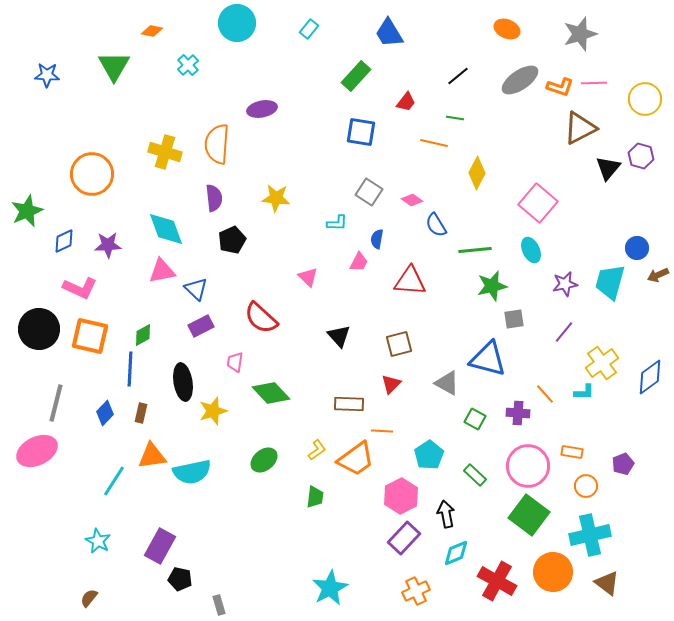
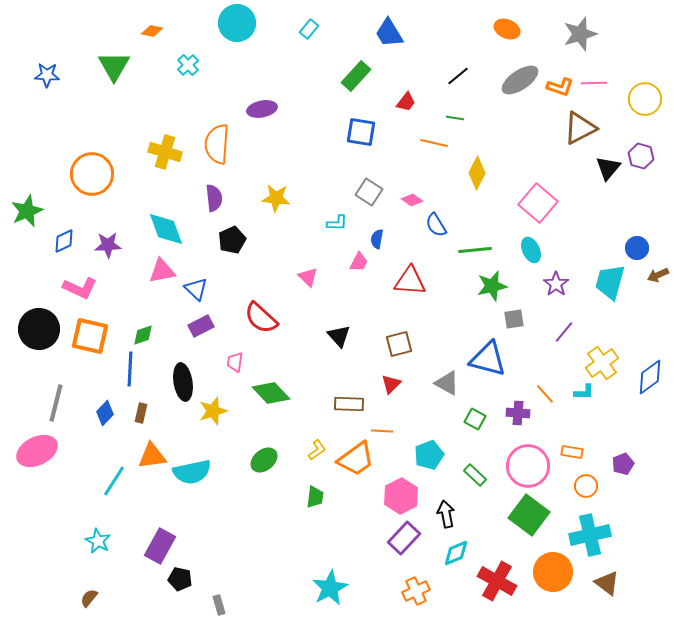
purple star at (565, 284): moved 9 px left; rotated 25 degrees counterclockwise
green diamond at (143, 335): rotated 10 degrees clockwise
cyan pentagon at (429, 455): rotated 12 degrees clockwise
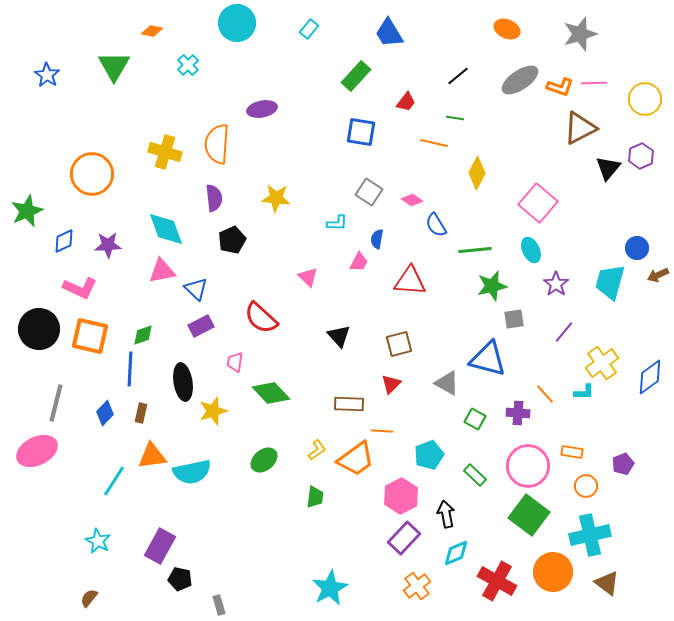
blue star at (47, 75): rotated 30 degrees clockwise
purple hexagon at (641, 156): rotated 20 degrees clockwise
orange cross at (416, 591): moved 1 px right, 5 px up; rotated 12 degrees counterclockwise
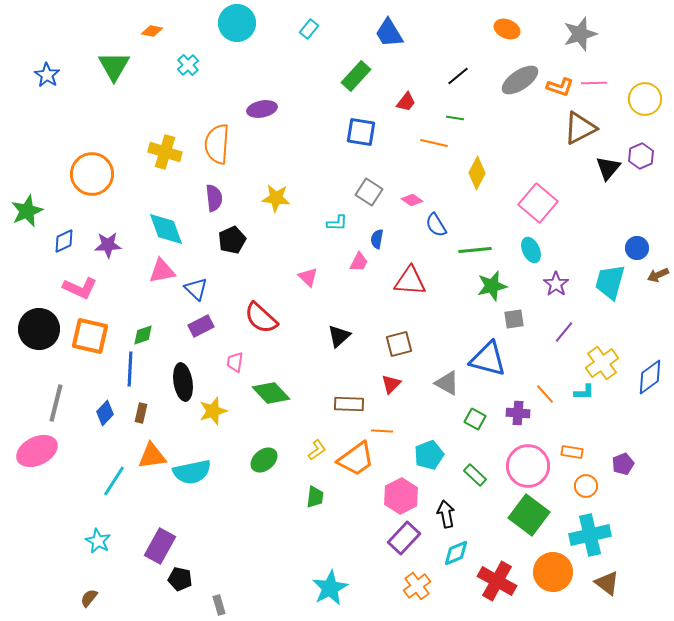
black triangle at (339, 336): rotated 30 degrees clockwise
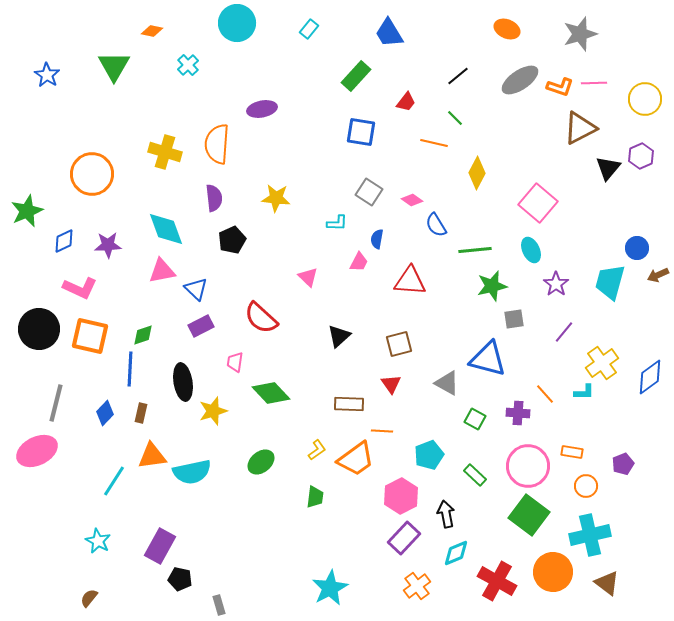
green line at (455, 118): rotated 36 degrees clockwise
red triangle at (391, 384): rotated 20 degrees counterclockwise
green ellipse at (264, 460): moved 3 px left, 2 px down
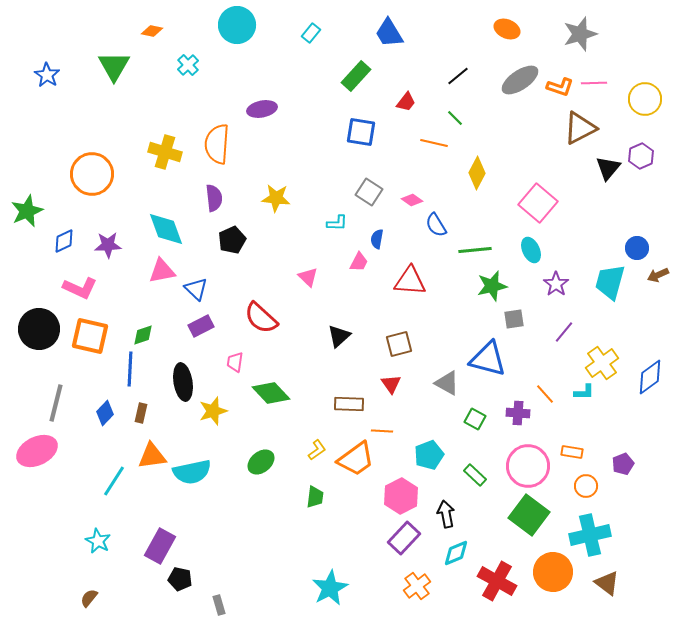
cyan circle at (237, 23): moved 2 px down
cyan rectangle at (309, 29): moved 2 px right, 4 px down
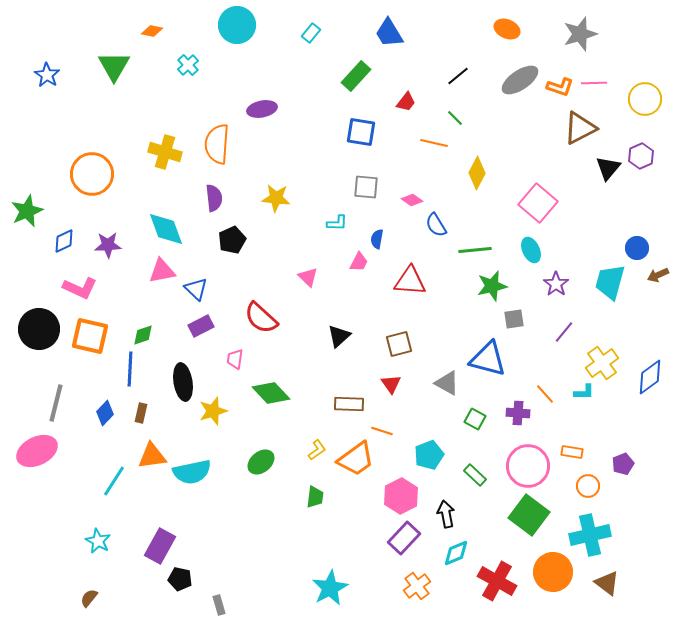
gray square at (369, 192): moved 3 px left, 5 px up; rotated 28 degrees counterclockwise
pink trapezoid at (235, 362): moved 3 px up
orange line at (382, 431): rotated 15 degrees clockwise
orange circle at (586, 486): moved 2 px right
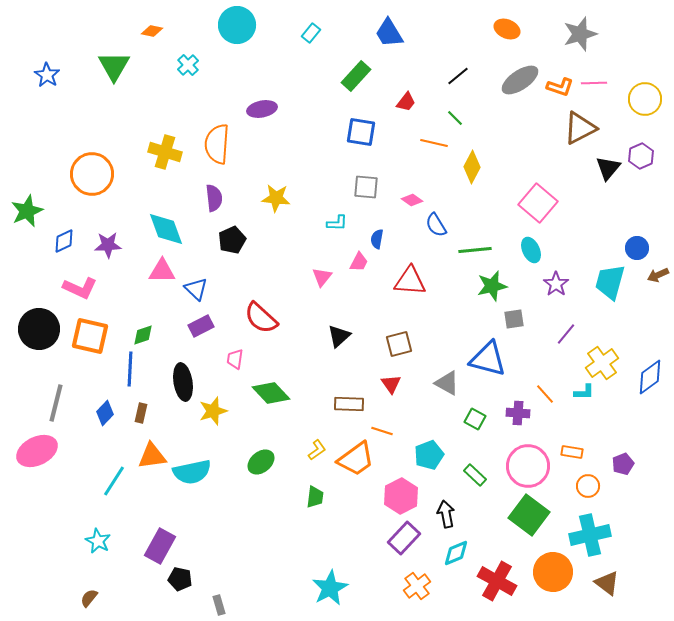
yellow diamond at (477, 173): moved 5 px left, 6 px up
pink triangle at (162, 271): rotated 12 degrees clockwise
pink triangle at (308, 277): moved 14 px right; rotated 25 degrees clockwise
purple line at (564, 332): moved 2 px right, 2 px down
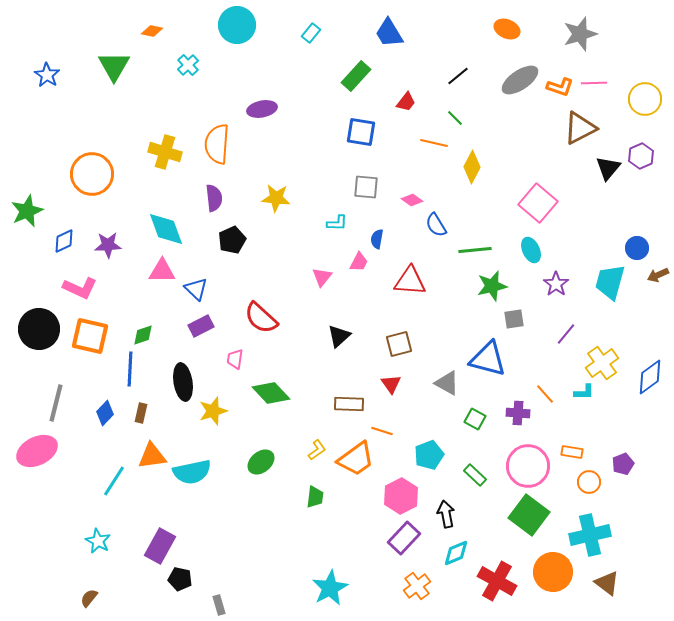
orange circle at (588, 486): moved 1 px right, 4 px up
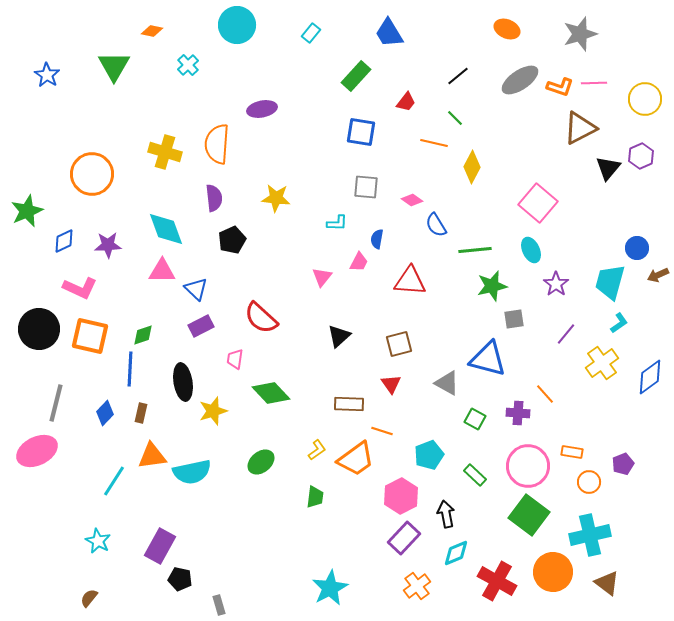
cyan L-shape at (584, 392): moved 35 px right, 69 px up; rotated 35 degrees counterclockwise
